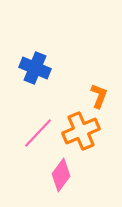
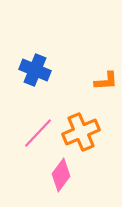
blue cross: moved 2 px down
orange L-shape: moved 7 px right, 15 px up; rotated 65 degrees clockwise
orange cross: moved 1 px down
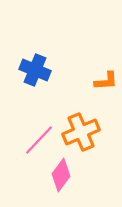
pink line: moved 1 px right, 7 px down
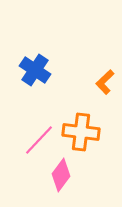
blue cross: rotated 12 degrees clockwise
orange L-shape: moved 1 px left, 1 px down; rotated 140 degrees clockwise
orange cross: rotated 30 degrees clockwise
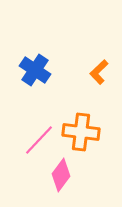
orange L-shape: moved 6 px left, 10 px up
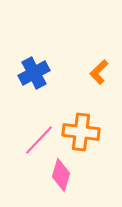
blue cross: moved 1 px left, 3 px down; rotated 28 degrees clockwise
pink diamond: rotated 20 degrees counterclockwise
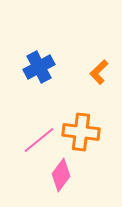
blue cross: moved 5 px right, 6 px up
pink line: rotated 8 degrees clockwise
pink diamond: rotated 20 degrees clockwise
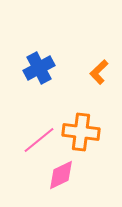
blue cross: moved 1 px down
pink diamond: rotated 28 degrees clockwise
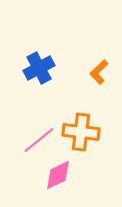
pink diamond: moved 3 px left
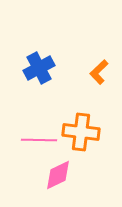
pink line: rotated 40 degrees clockwise
